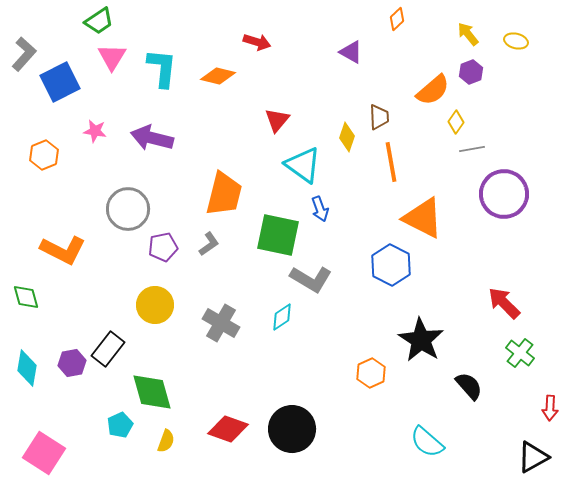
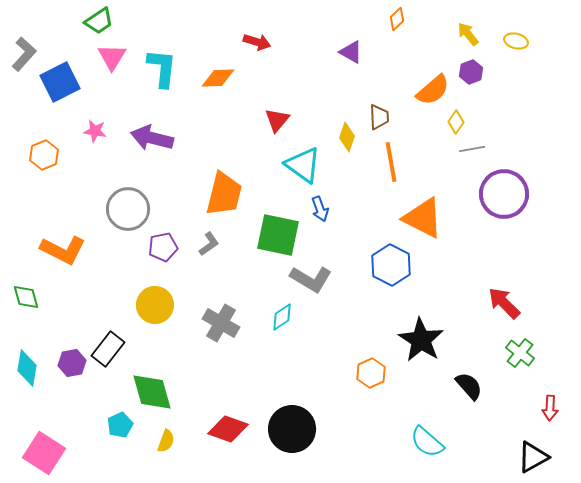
orange diamond at (218, 76): moved 2 px down; rotated 16 degrees counterclockwise
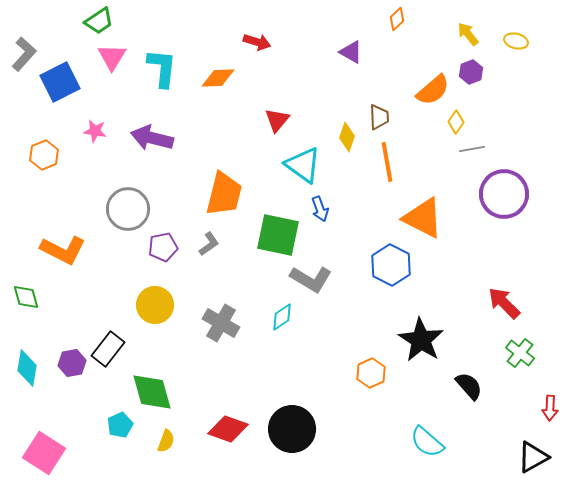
orange line at (391, 162): moved 4 px left
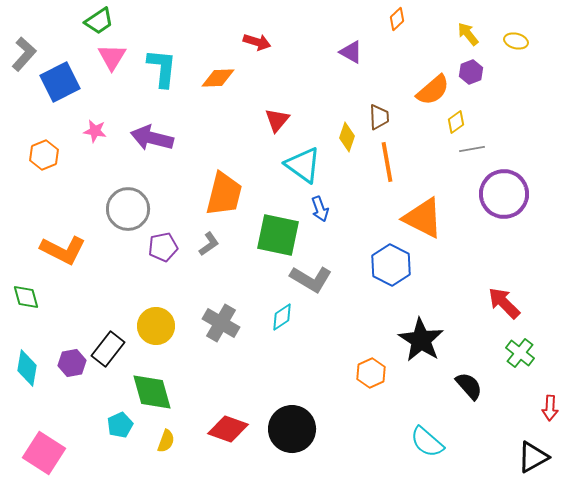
yellow diamond at (456, 122): rotated 20 degrees clockwise
yellow circle at (155, 305): moved 1 px right, 21 px down
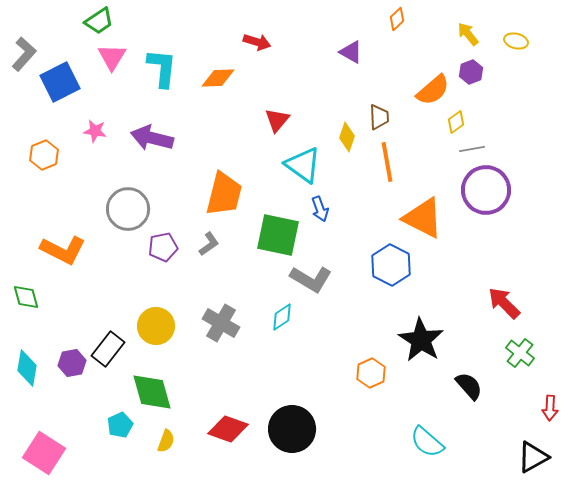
purple circle at (504, 194): moved 18 px left, 4 px up
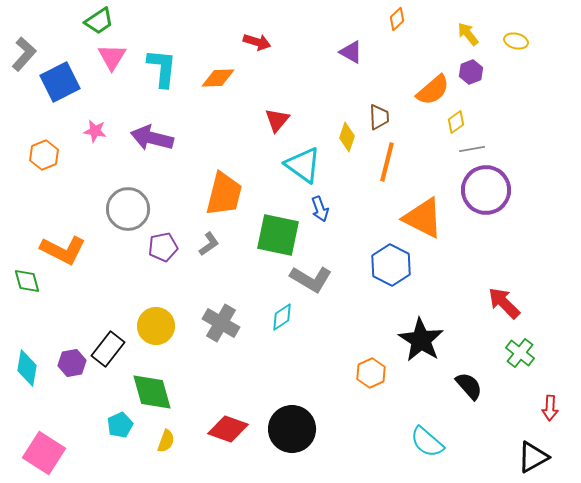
orange line at (387, 162): rotated 24 degrees clockwise
green diamond at (26, 297): moved 1 px right, 16 px up
